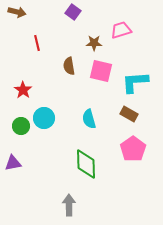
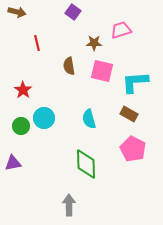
pink square: moved 1 px right
pink pentagon: rotated 10 degrees counterclockwise
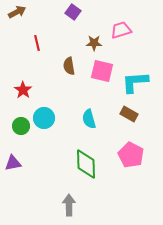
brown arrow: rotated 42 degrees counterclockwise
pink pentagon: moved 2 px left, 6 px down
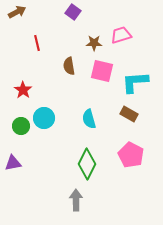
pink trapezoid: moved 5 px down
green diamond: moved 1 px right; rotated 28 degrees clockwise
gray arrow: moved 7 px right, 5 px up
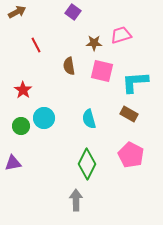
red line: moved 1 px left, 2 px down; rotated 14 degrees counterclockwise
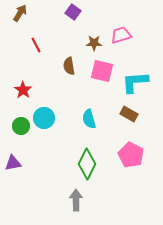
brown arrow: moved 3 px right, 1 px down; rotated 30 degrees counterclockwise
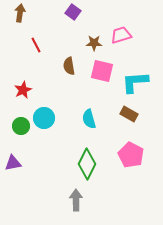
brown arrow: rotated 24 degrees counterclockwise
red star: rotated 12 degrees clockwise
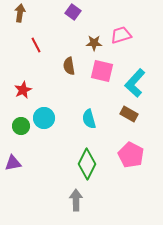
cyan L-shape: moved 1 px down; rotated 44 degrees counterclockwise
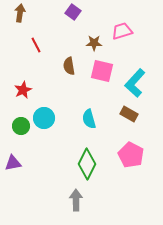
pink trapezoid: moved 1 px right, 4 px up
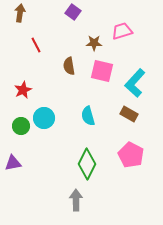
cyan semicircle: moved 1 px left, 3 px up
